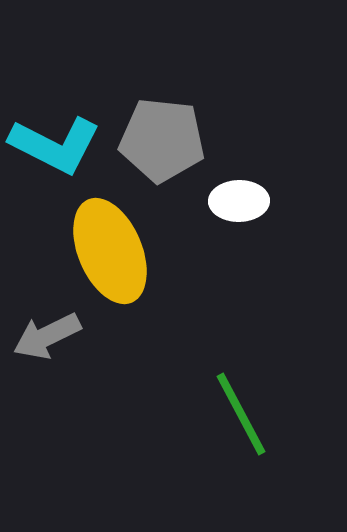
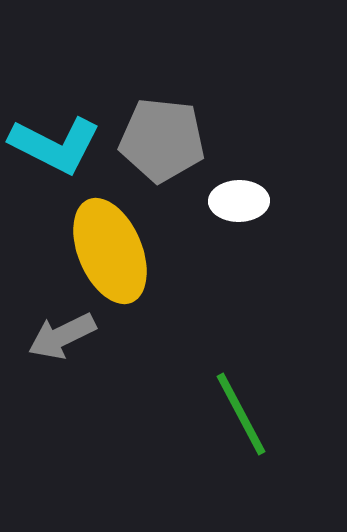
gray arrow: moved 15 px right
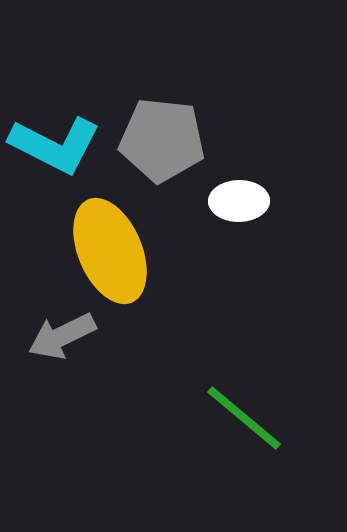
green line: moved 3 px right, 4 px down; rotated 22 degrees counterclockwise
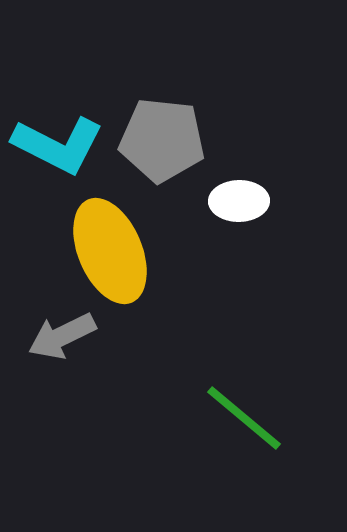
cyan L-shape: moved 3 px right
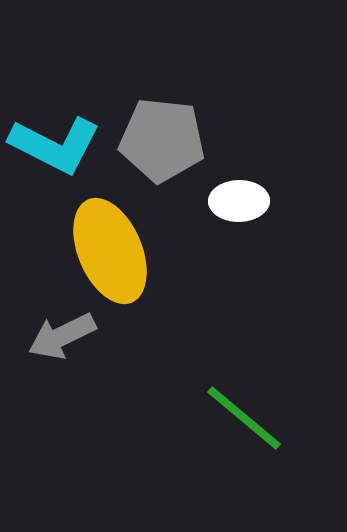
cyan L-shape: moved 3 px left
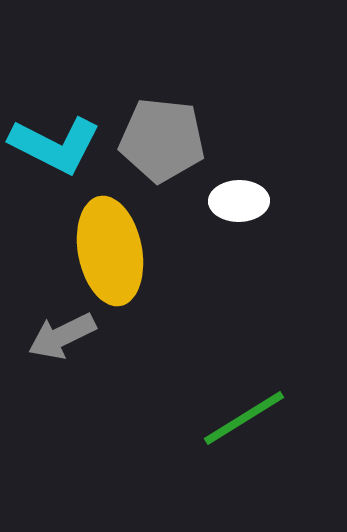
yellow ellipse: rotated 12 degrees clockwise
green line: rotated 72 degrees counterclockwise
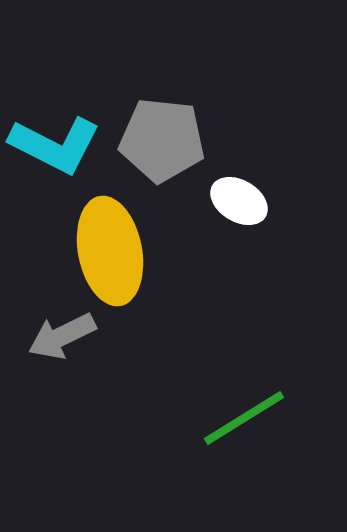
white ellipse: rotated 32 degrees clockwise
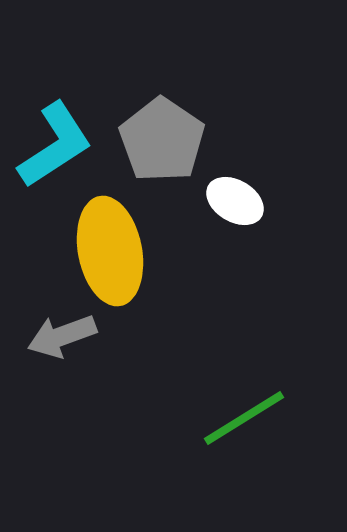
gray pentagon: rotated 28 degrees clockwise
cyan L-shape: rotated 60 degrees counterclockwise
white ellipse: moved 4 px left
gray arrow: rotated 6 degrees clockwise
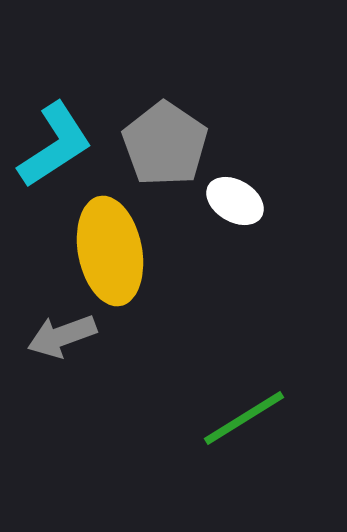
gray pentagon: moved 3 px right, 4 px down
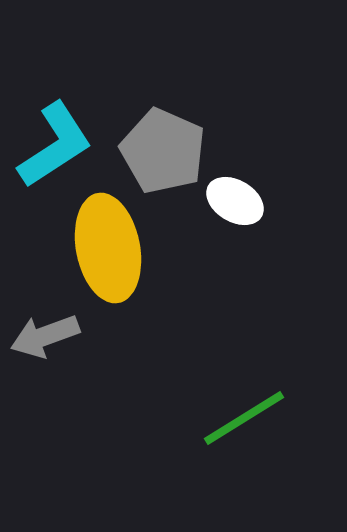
gray pentagon: moved 2 px left, 7 px down; rotated 10 degrees counterclockwise
yellow ellipse: moved 2 px left, 3 px up
gray arrow: moved 17 px left
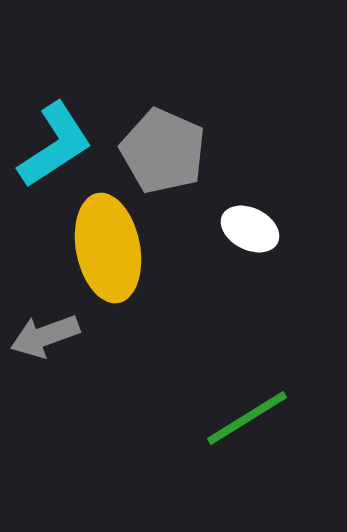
white ellipse: moved 15 px right, 28 px down; rotated 4 degrees counterclockwise
green line: moved 3 px right
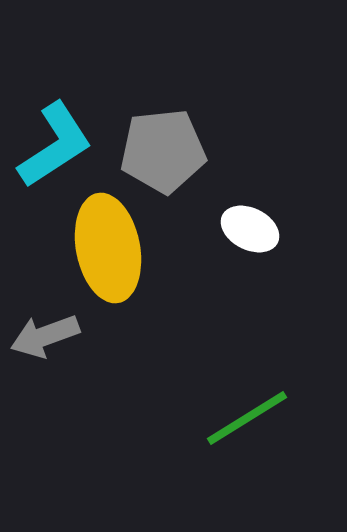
gray pentagon: rotated 30 degrees counterclockwise
